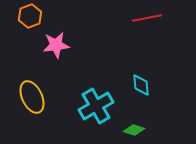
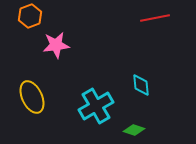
red line: moved 8 px right
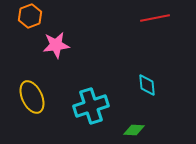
cyan diamond: moved 6 px right
cyan cross: moved 5 px left; rotated 12 degrees clockwise
green diamond: rotated 15 degrees counterclockwise
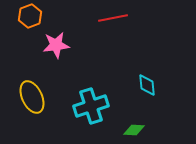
red line: moved 42 px left
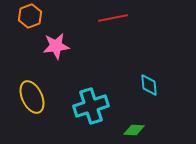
pink star: moved 1 px down
cyan diamond: moved 2 px right
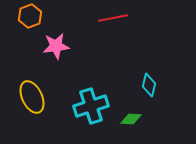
cyan diamond: rotated 20 degrees clockwise
green diamond: moved 3 px left, 11 px up
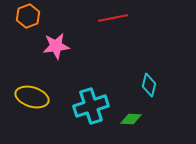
orange hexagon: moved 2 px left
yellow ellipse: rotated 48 degrees counterclockwise
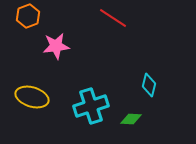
red line: rotated 44 degrees clockwise
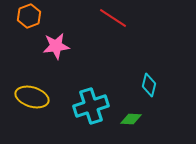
orange hexagon: moved 1 px right
